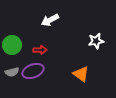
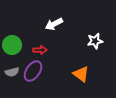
white arrow: moved 4 px right, 4 px down
white star: moved 1 px left
purple ellipse: rotated 35 degrees counterclockwise
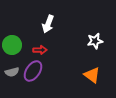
white arrow: moved 6 px left; rotated 42 degrees counterclockwise
orange triangle: moved 11 px right, 1 px down
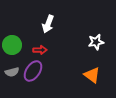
white star: moved 1 px right, 1 px down
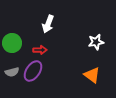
green circle: moved 2 px up
